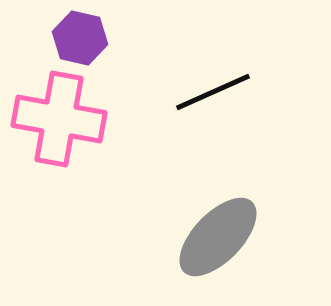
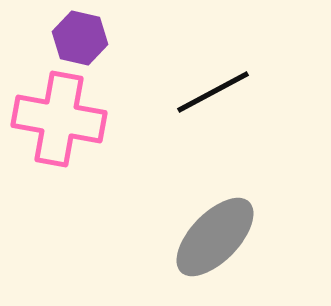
black line: rotated 4 degrees counterclockwise
gray ellipse: moved 3 px left
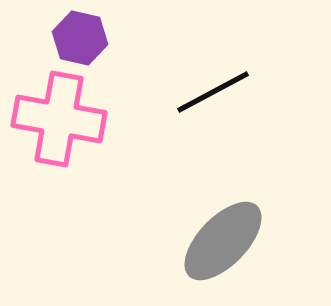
gray ellipse: moved 8 px right, 4 px down
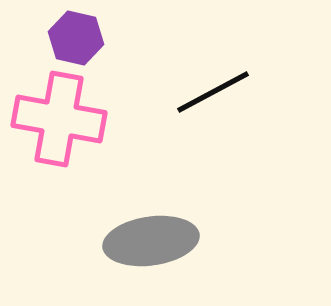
purple hexagon: moved 4 px left
gray ellipse: moved 72 px left; rotated 38 degrees clockwise
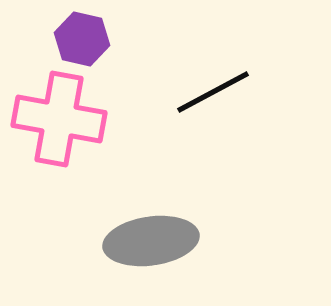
purple hexagon: moved 6 px right, 1 px down
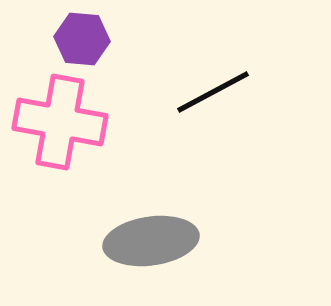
purple hexagon: rotated 8 degrees counterclockwise
pink cross: moved 1 px right, 3 px down
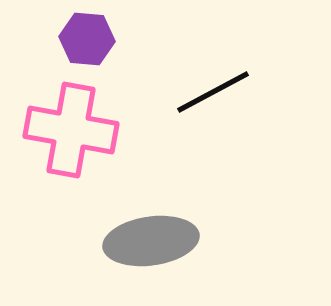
purple hexagon: moved 5 px right
pink cross: moved 11 px right, 8 px down
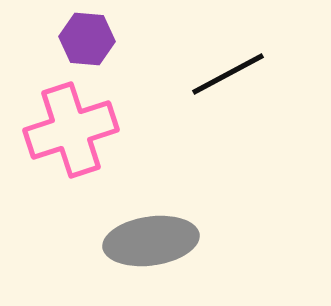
black line: moved 15 px right, 18 px up
pink cross: rotated 28 degrees counterclockwise
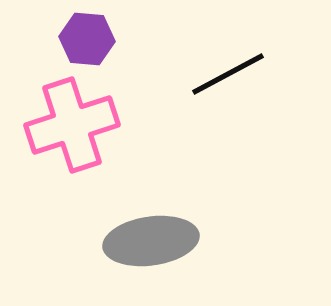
pink cross: moved 1 px right, 5 px up
